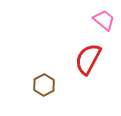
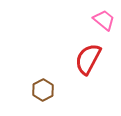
brown hexagon: moved 1 px left, 5 px down
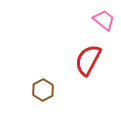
red semicircle: moved 1 px down
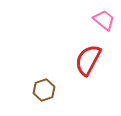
brown hexagon: moved 1 px right; rotated 10 degrees clockwise
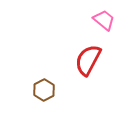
brown hexagon: rotated 10 degrees counterclockwise
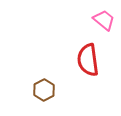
red semicircle: rotated 36 degrees counterclockwise
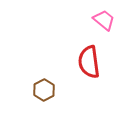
red semicircle: moved 1 px right, 2 px down
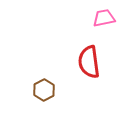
pink trapezoid: moved 2 px up; rotated 50 degrees counterclockwise
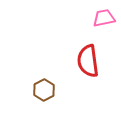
red semicircle: moved 1 px left, 1 px up
